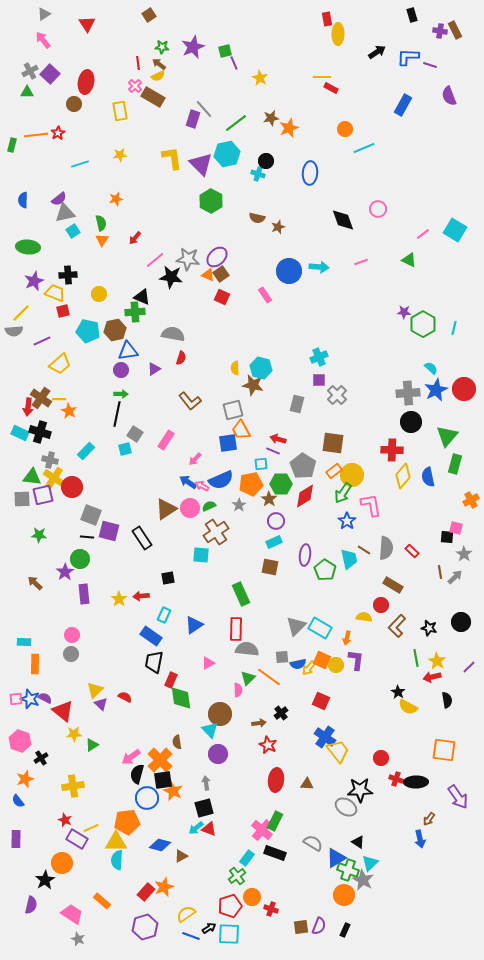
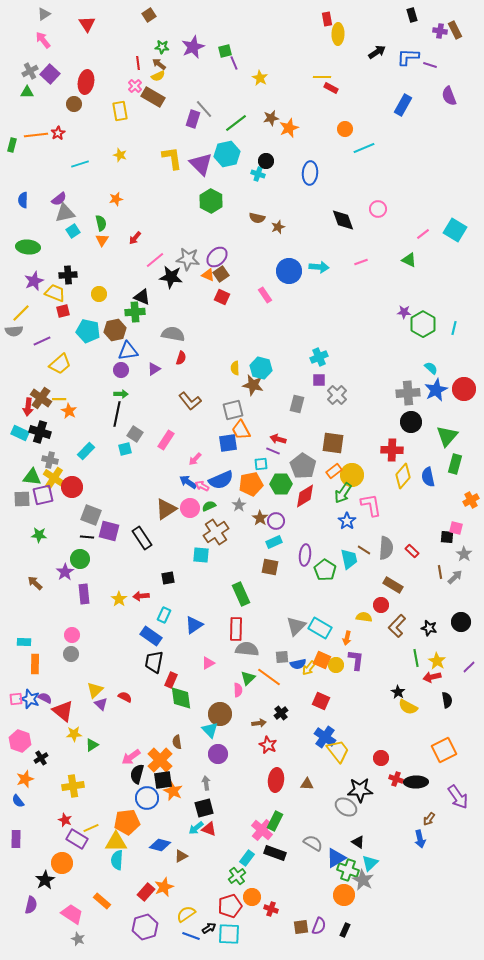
yellow star at (120, 155): rotated 24 degrees clockwise
brown star at (269, 499): moved 9 px left, 19 px down
orange square at (444, 750): rotated 35 degrees counterclockwise
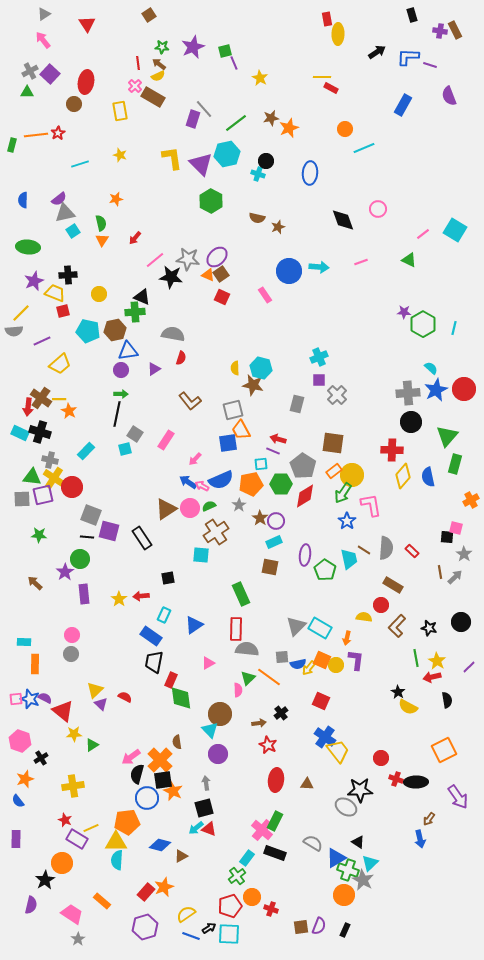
gray star at (78, 939): rotated 16 degrees clockwise
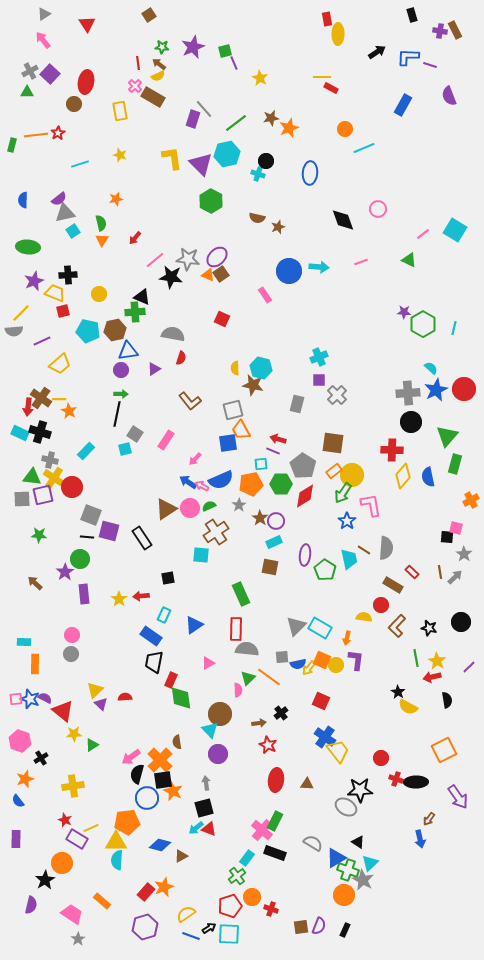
red square at (222, 297): moved 22 px down
red rectangle at (412, 551): moved 21 px down
red semicircle at (125, 697): rotated 32 degrees counterclockwise
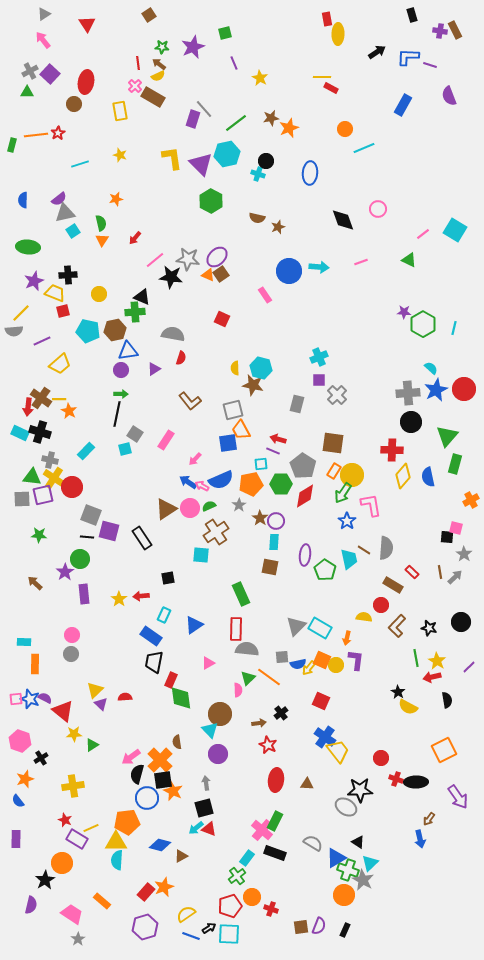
green square at (225, 51): moved 18 px up
orange rectangle at (334, 471): rotated 21 degrees counterclockwise
cyan rectangle at (274, 542): rotated 63 degrees counterclockwise
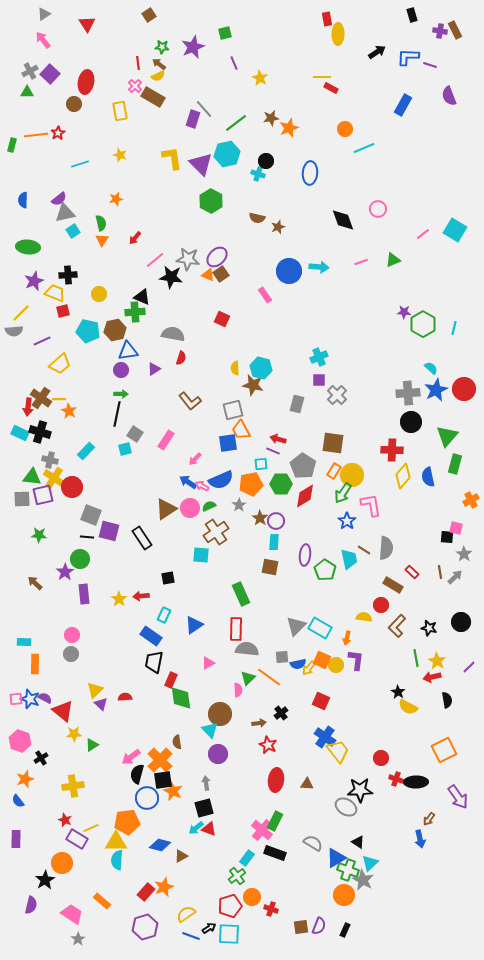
green triangle at (409, 260): moved 16 px left; rotated 49 degrees counterclockwise
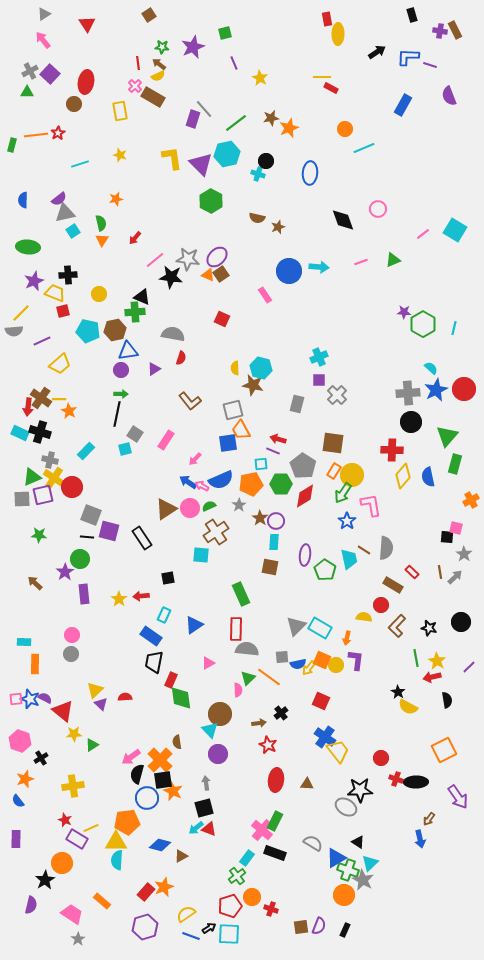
green triangle at (32, 477): rotated 30 degrees counterclockwise
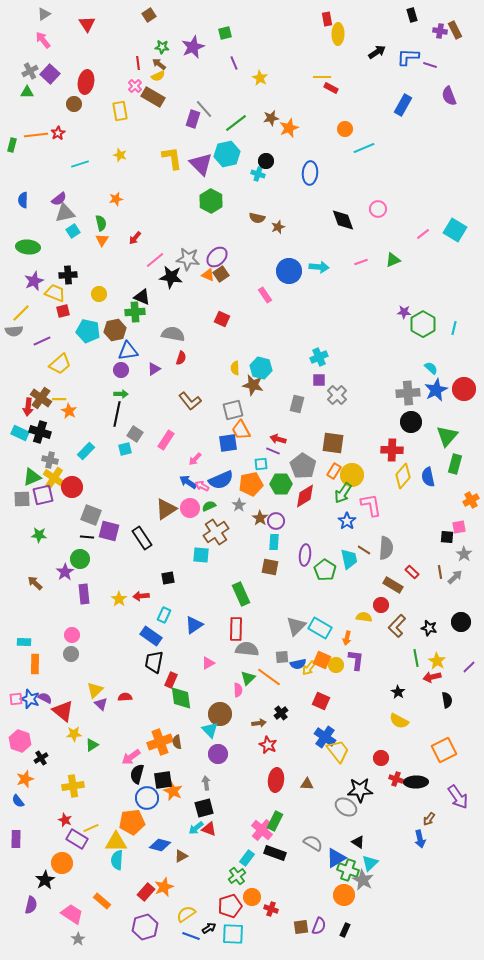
pink square at (456, 528): moved 3 px right, 1 px up; rotated 24 degrees counterclockwise
yellow semicircle at (408, 707): moved 9 px left, 14 px down
orange cross at (160, 760): moved 18 px up; rotated 25 degrees clockwise
orange pentagon at (127, 822): moved 5 px right
cyan square at (229, 934): moved 4 px right
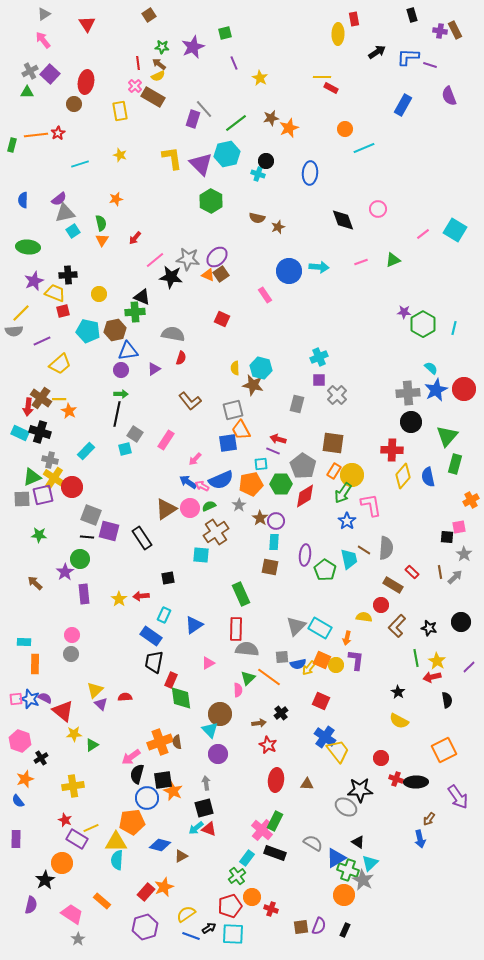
red rectangle at (327, 19): moved 27 px right
